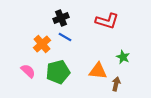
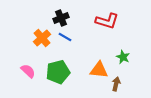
orange cross: moved 6 px up
orange triangle: moved 1 px right, 1 px up
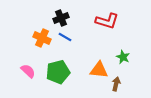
orange cross: rotated 24 degrees counterclockwise
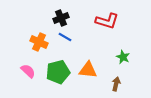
orange cross: moved 3 px left, 4 px down
orange triangle: moved 11 px left
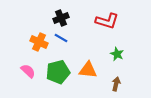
blue line: moved 4 px left, 1 px down
green star: moved 6 px left, 3 px up
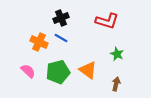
orange triangle: rotated 30 degrees clockwise
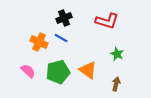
black cross: moved 3 px right
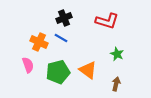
pink semicircle: moved 6 px up; rotated 28 degrees clockwise
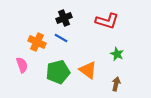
orange cross: moved 2 px left
pink semicircle: moved 6 px left
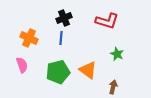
blue line: rotated 64 degrees clockwise
orange cross: moved 8 px left, 4 px up
brown arrow: moved 3 px left, 3 px down
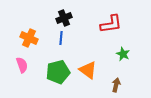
red L-shape: moved 4 px right, 3 px down; rotated 25 degrees counterclockwise
green star: moved 6 px right
brown arrow: moved 3 px right, 2 px up
